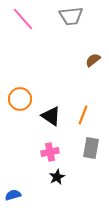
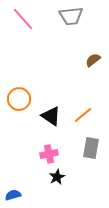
orange circle: moved 1 px left
orange line: rotated 30 degrees clockwise
pink cross: moved 1 px left, 2 px down
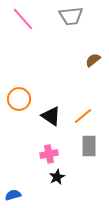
orange line: moved 1 px down
gray rectangle: moved 2 px left, 2 px up; rotated 10 degrees counterclockwise
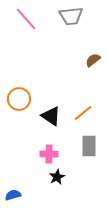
pink line: moved 3 px right
orange line: moved 3 px up
pink cross: rotated 12 degrees clockwise
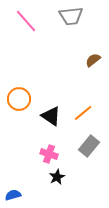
pink line: moved 2 px down
gray rectangle: rotated 40 degrees clockwise
pink cross: rotated 18 degrees clockwise
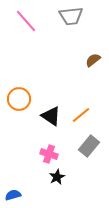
orange line: moved 2 px left, 2 px down
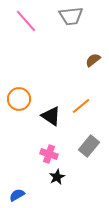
orange line: moved 9 px up
blue semicircle: moved 4 px right; rotated 14 degrees counterclockwise
